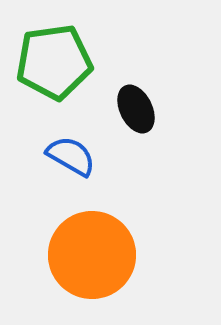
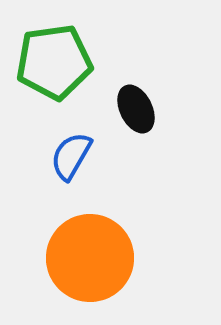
blue semicircle: rotated 90 degrees counterclockwise
orange circle: moved 2 px left, 3 px down
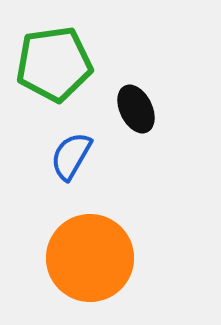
green pentagon: moved 2 px down
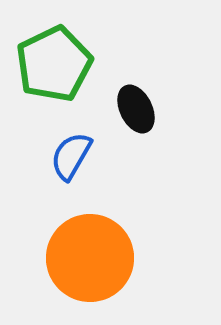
green pentagon: rotated 18 degrees counterclockwise
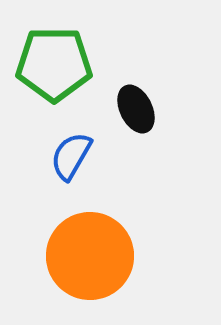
green pentagon: rotated 26 degrees clockwise
orange circle: moved 2 px up
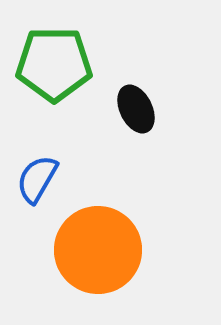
blue semicircle: moved 34 px left, 23 px down
orange circle: moved 8 px right, 6 px up
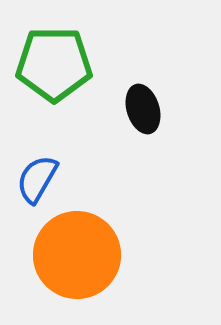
black ellipse: moved 7 px right; rotated 9 degrees clockwise
orange circle: moved 21 px left, 5 px down
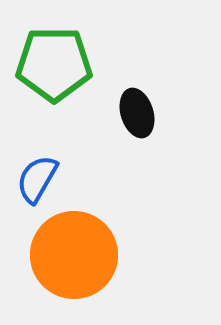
black ellipse: moved 6 px left, 4 px down
orange circle: moved 3 px left
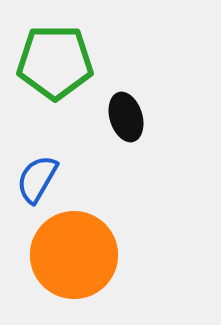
green pentagon: moved 1 px right, 2 px up
black ellipse: moved 11 px left, 4 px down
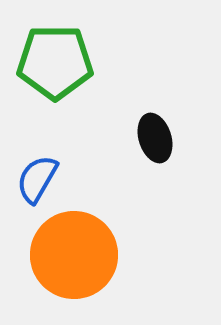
black ellipse: moved 29 px right, 21 px down
